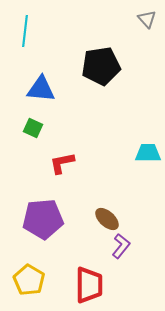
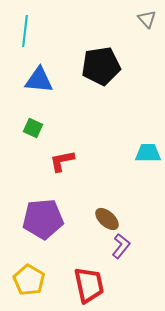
blue triangle: moved 2 px left, 9 px up
red L-shape: moved 2 px up
red trapezoid: rotated 12 degrees counterclockwise
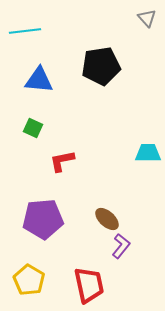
gray triangle: moved 1 px up
cyan line: rotated 76 degrees clockwise
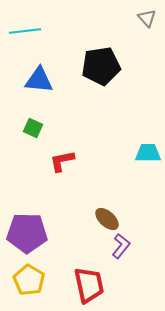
purple pentagon: moved 16 px left, 14 px down; rotated 6 degrees clockwise
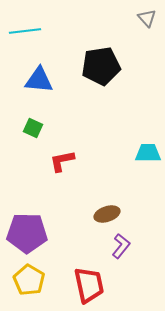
brown ellipse: moved 5 px up; rotated 60 degrees counterclockwise
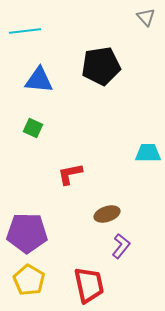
gray triangle: moved 1 px left, 1 px up
red L-shape: moved 8 px right, 13 px down
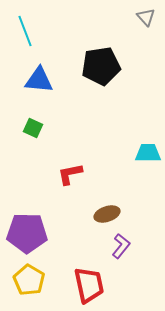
cyan line: rotated 76 degrees clockwise
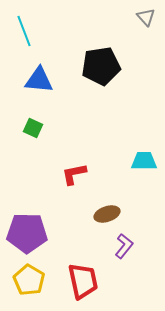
cyan line: moved 1 px left
cyan trapezoid: moved 4 px left, 8 px down
red L-shape: moved 4 px right
purple L-shape: moved 3 px right
red trapezoid: moved 6 px left, 4 px up
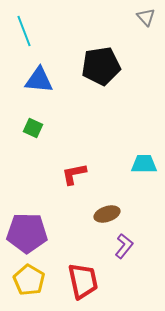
cyan trapezoid: moved 3 px down
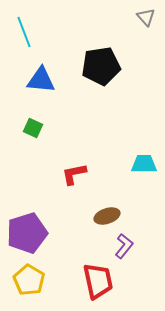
cyan line: moved 1 px down
blue triangle: moved 2 px right
brown ellipse: moved 2 px down
purple pentagon: rotated 18 degrees counterclockwise
red trapezoid: moved 15 px right
